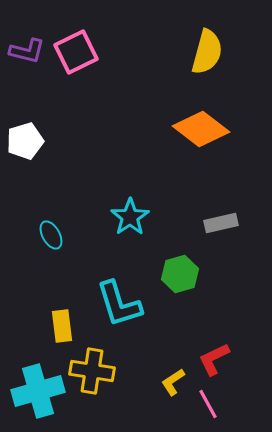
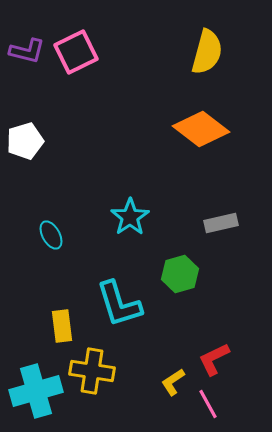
cyan cross: moved 2 px left
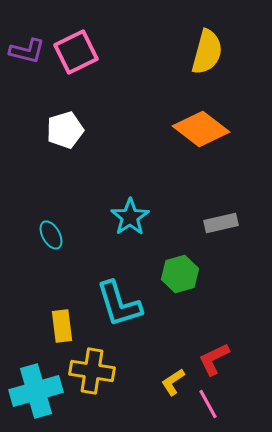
white pentagon: moved 40 px right, 11 px up
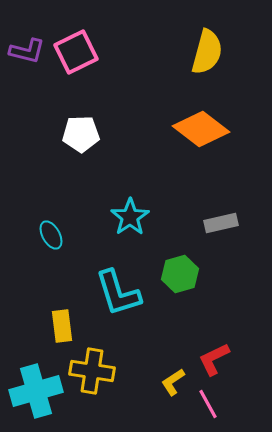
white pentagon: moved 16 px right, 4 px down; rotated 15 degrees clockwise
cyan L-shape: moved 1 px left, 11 px up
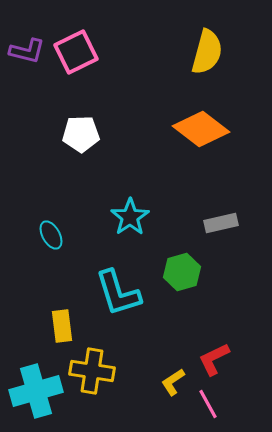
green hexagon: moved 2 px right, 2 px up
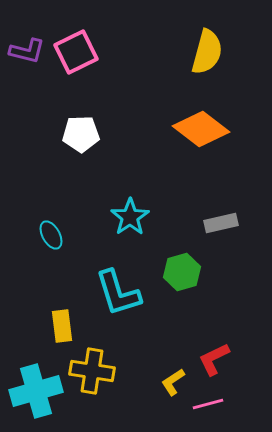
pink line: rotated 76 degrees counterclockwise
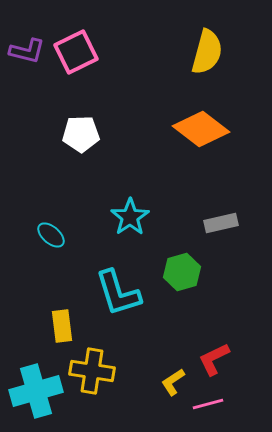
cyan ellipse: rotated 20 degrees counterclockwise
